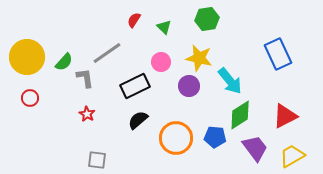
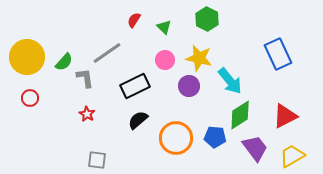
green hexagon: rotated 25 degrees counterclockwise
pink circle: moved 4 px right, 2 px up
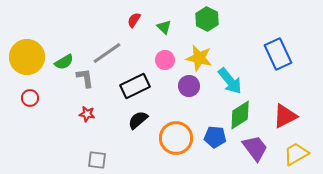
green semicircle: rotated 18 degrees clockwise
red star: rotated 21 degrees counterclockwise
yellow trapezoid: moved 4 px right, 2 px up
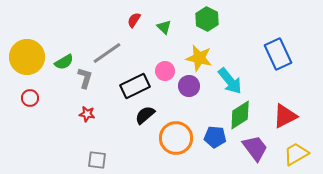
pink circle: moved 11 px down
gray L-shape: rotated 25 degrees clockwise
black semicircle: moved 7 px right, 5 px up
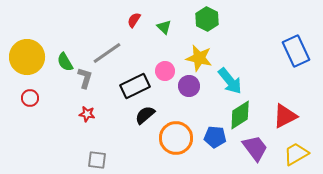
blue rectangle: moved 18 px right, 3 px up
green semicircle: moved 1 px right; rotated 90 degrees clockwise
